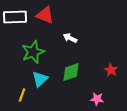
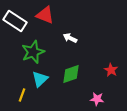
white rectangle: moved 4 px down; rotated 35 degrees clockwise
green diamond: moved 2 px down
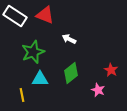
white rectangle: moved 5 px up
white arrow: moved 1 px left, 1 px down
green diamond: moved 1 px up; rotated 20 degrees counterclockwise
cyan triangle: rotated 42 degrees clockwise
yellow line: rotated 32 degrees counterclockwise
pink star: moved 1 px right, 9 px up; rotated 16 degrees clockwise
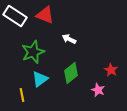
cyan triangle: rotated 36 degrees counterclockwise
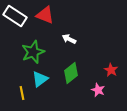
yellow line: moved 2 px up
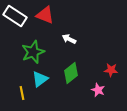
red star: rotated 24 degrees counterclockwise
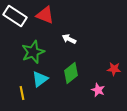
red star: moved 3 px right, 1 px up
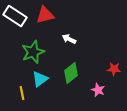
red triangle: rotated 36 degrees counterclockwise
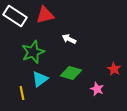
red star: rotated 24 degrees clockwise
green diamond: rotated 55 degrees clockwise
pink star: moved 1 px left, 1 px up
